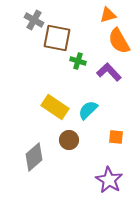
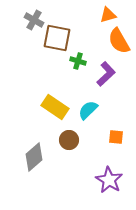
purple L-shape: moved 3 px left, 2 px down; rotated 90 degrees clockwise
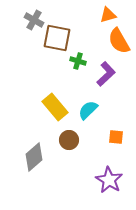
yellow rectangle: rotated 16 degrees clockwise
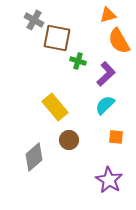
cyan semicircle: moved 17 px right, 5 px up
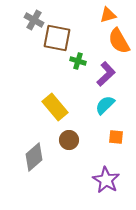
purple star: moved 3 px left
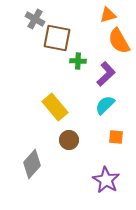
gray cross: moved 1 px right, 1 px up
green cross: rotated 14 degrees counterclockwise
gray diamond: moved 2 px left, 7 px down; rotated 8 degrees counterclockwise
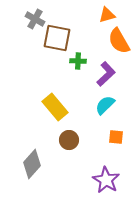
orange triangle: moved 1 px left
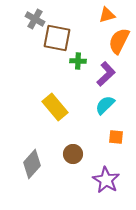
orange semicircle: rotated 56 degrees clockwise
brown circle: moved 4 px right, 14 px down
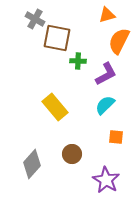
purple L-shape: rotated 15 degrees clockwise
brown circle: moved 1 px left
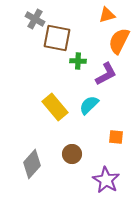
cyan semicircle: moved 16 px left
